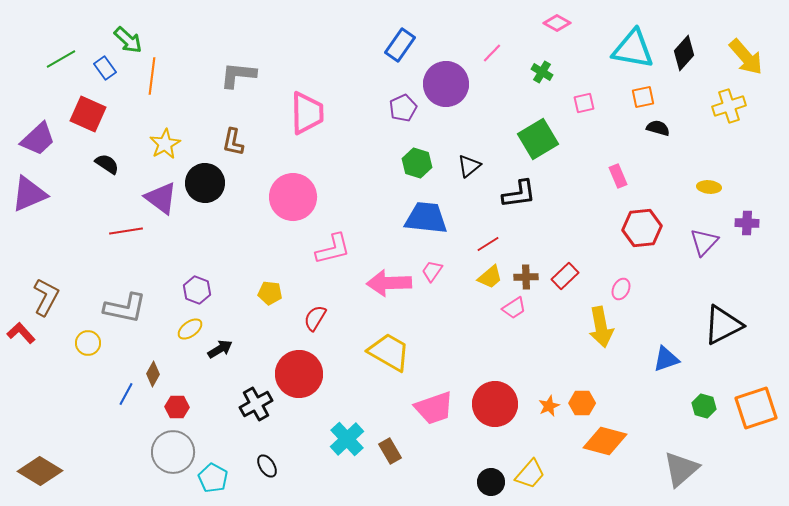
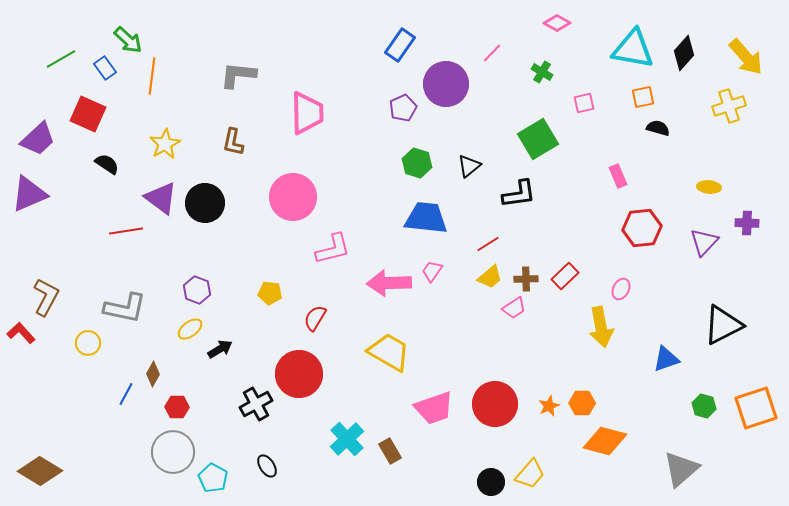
black circle at (205, 183): moved 20 px down
brown cross at (526, 277): moved 2 px down
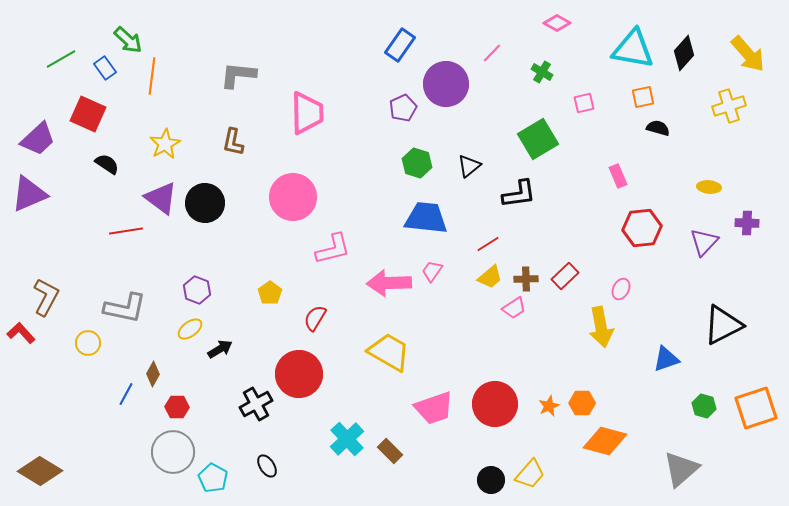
yellow arrow at (746, 57): moved 2 px right, 3 px up
yellow pentagon at (270, 293): rotated 30 degrees clockwise
brown rectangle at (390, 451): rotated 15 degrees counterclockwise
black circle at (491, 482): moved 2 px up
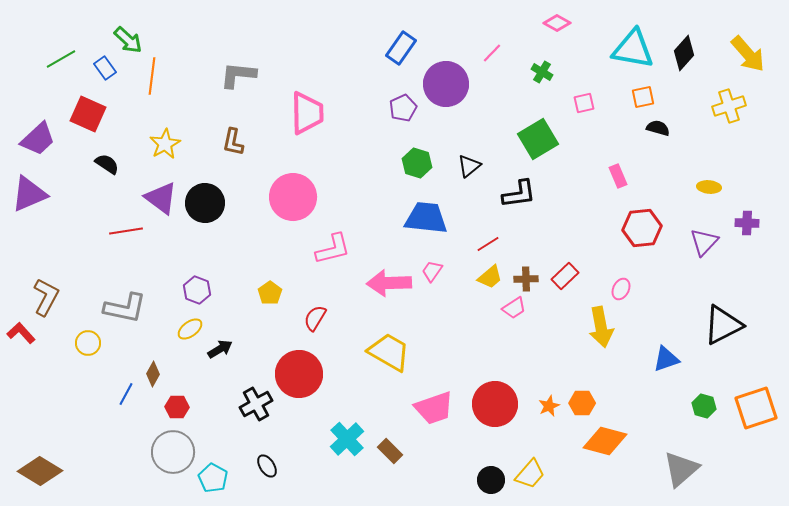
blue rectangle at (400, 45): moved 1 px right, 3 px down
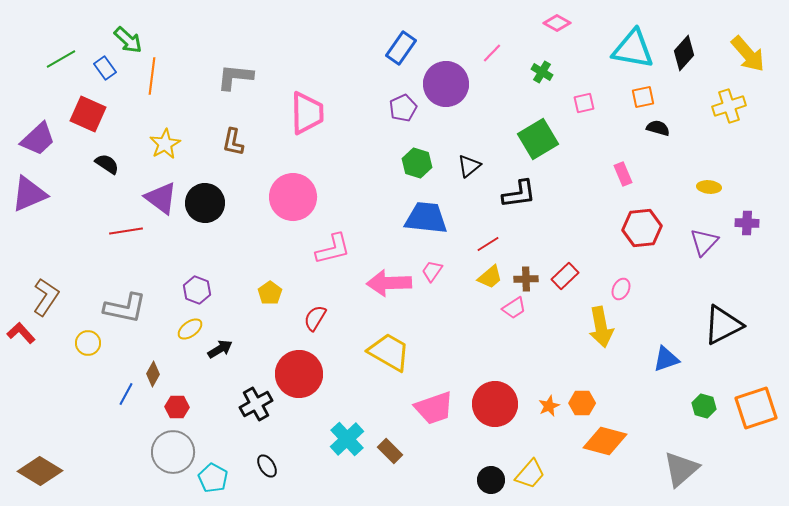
gray L-shape at (238, 75): moved 3 px left, 2 px down
pink rectangle at (618, 176): moved 5 px right, 2 px up
brown L-shape at (46, 297): rotated 6 degrees clockwise
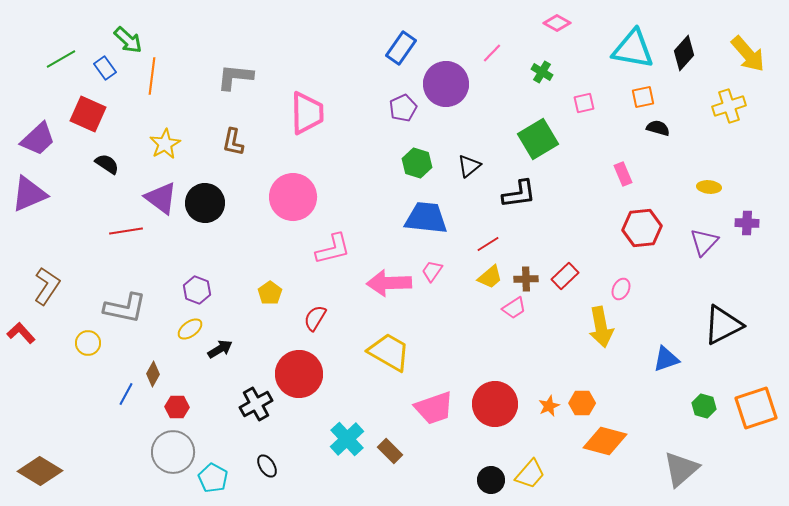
brown L-shape at (46, 297): moved 1 px right, 11 px up
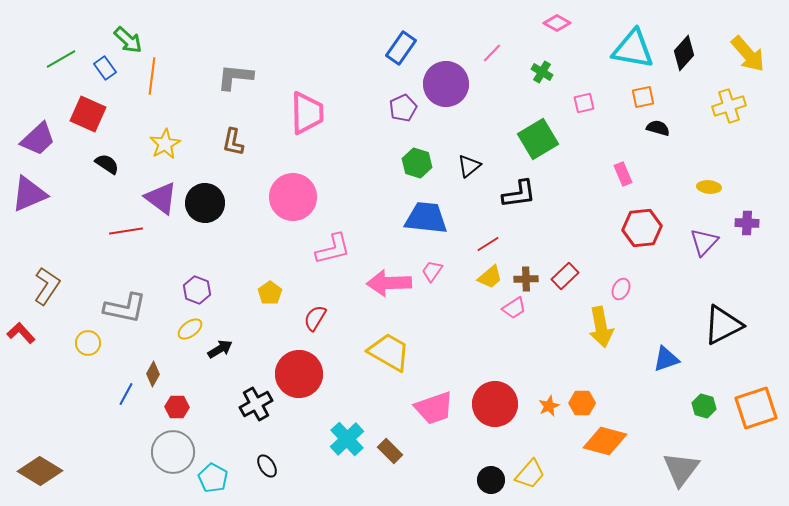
gray triangle at (681, 469): rotated 12 degrees counterclockwise
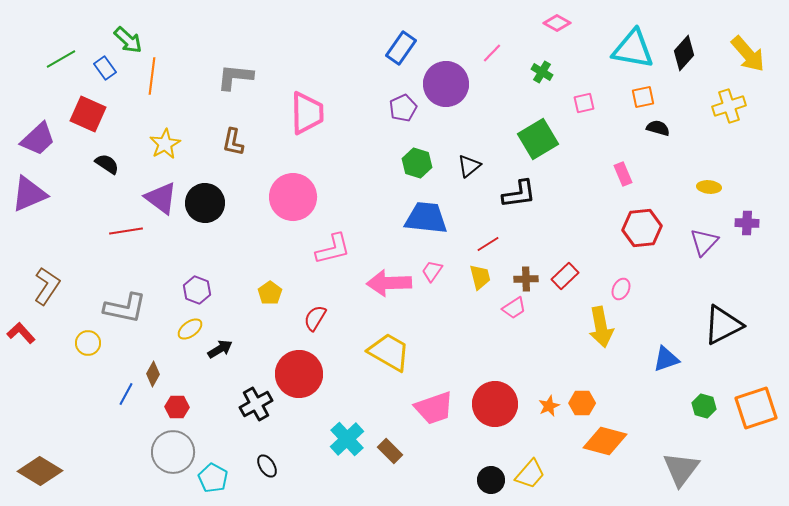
yellow trapezoid at (490, 277): moved 10 px left; rotated 64 degrees counterclockwise
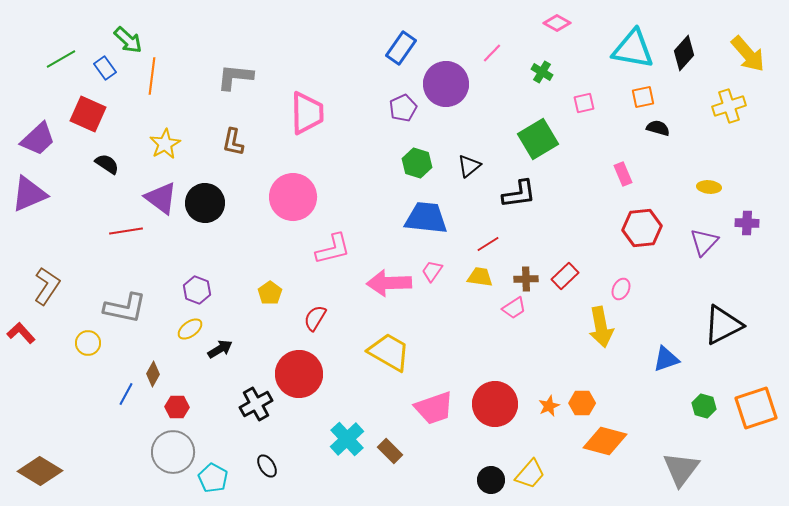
yellow trapezoid at (480, 277): rotated 68 degrees counterclockwise
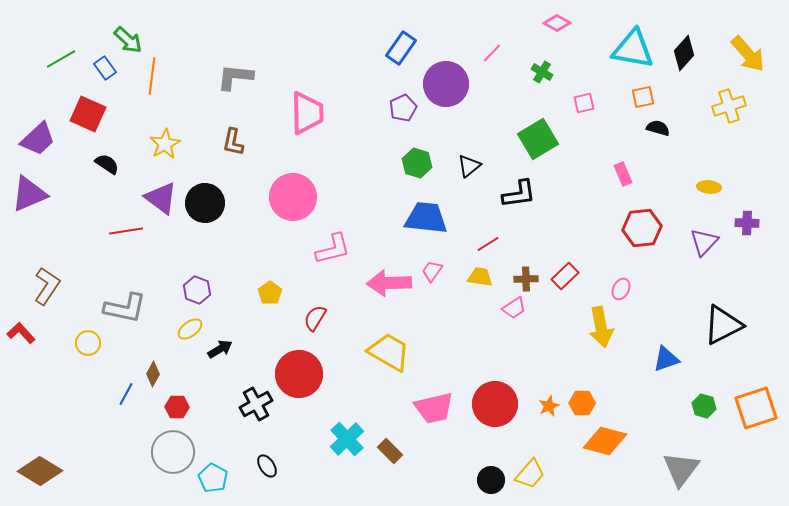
pink trapezoid at (434, 408): rotated 6 degrees clockwise
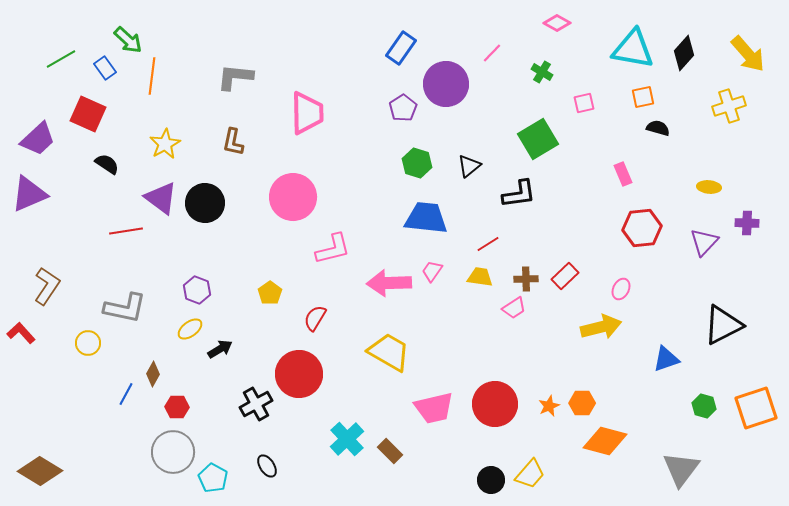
purple pentagon at (403, 108): rotated 8 degrees counterclockwise
yellow arrow at (601, 327): rotated 93 degrees counterclockwise
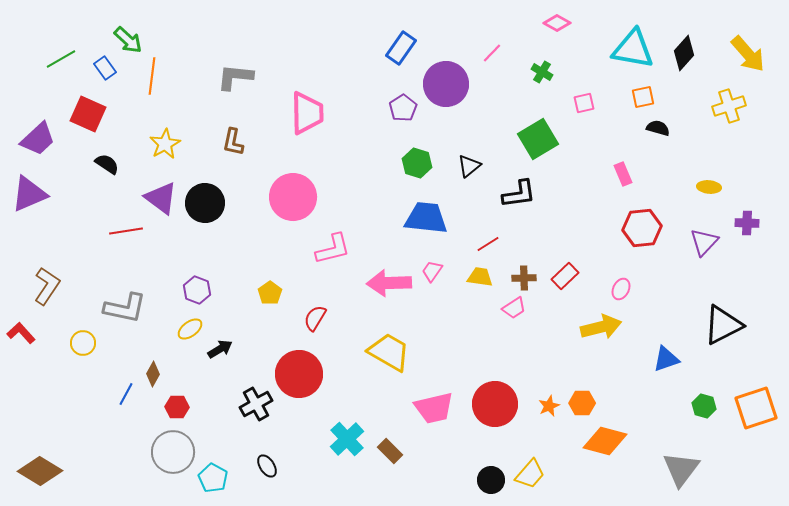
brown cross at (526, 279): moved 2 px left, 1 px up
yellow circle at (88, 343): moved 5 px left
